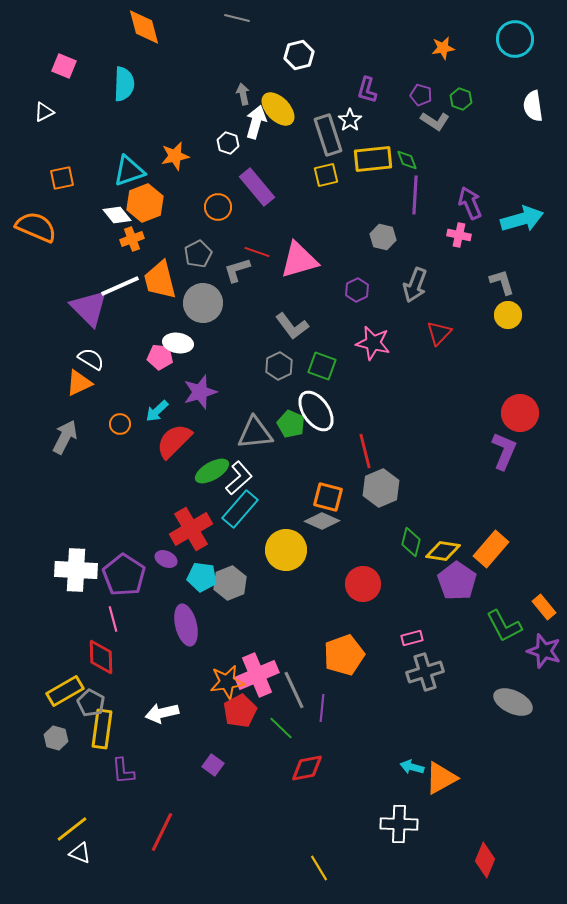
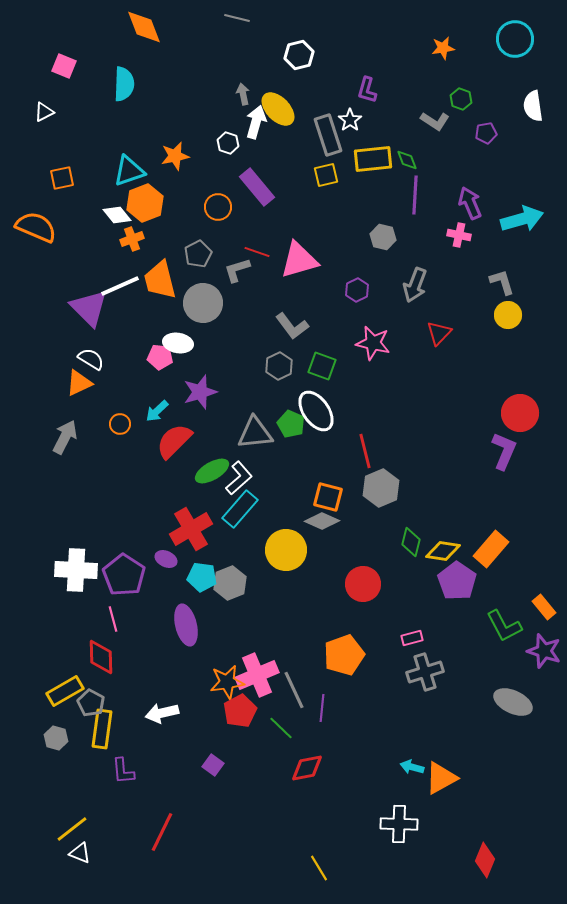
orange diamond at (144, 27): rotated 6 degrees counterclockwise
purple pentagon at (421, 95): moved 65 px right, 38 px down; rotated 25 degrees counterclockwise
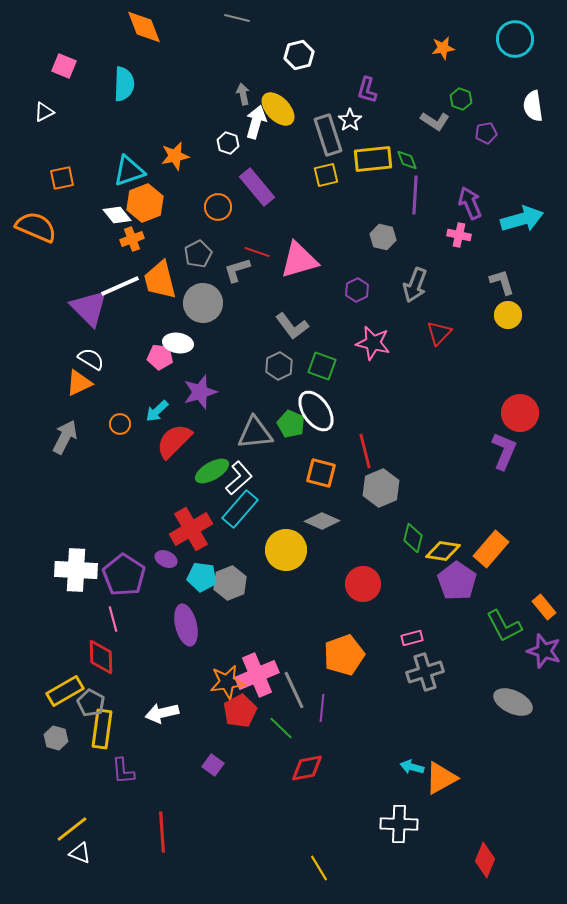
orange square at (328, 497): moved 7 px left, 24 px up
green diamond at (411, 542): moved 2 px right, 4 px up
red line at (162, 832): rotated 30 degrees counterclockwise
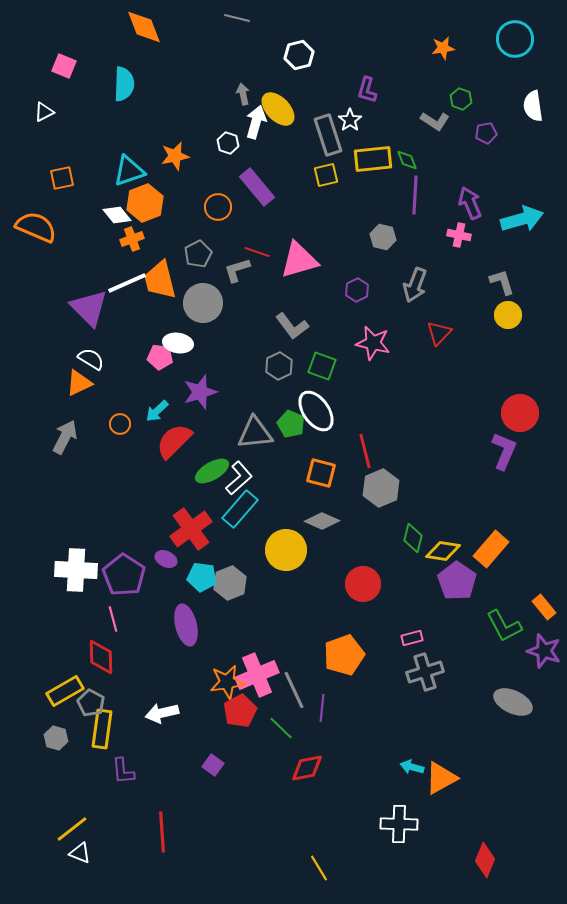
white line at (120, 286): moved 7 px right, 3 px up
red cross at (191, 529): rotated 6 degrees counterclockwise
